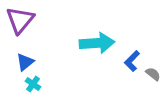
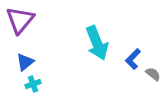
cyan arrow: rotated 72 degrees clockwise
blue L-shape: moved 1 px right, 2 px up
cyan cross: rotated 35 degrees clockwise
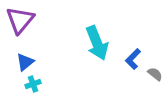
gray semicircle: moved 2 px right
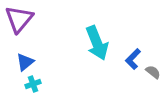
purple triangle: moved 1 px left, 1 px up
gray semicircle: moved 2 px left, 2 px up
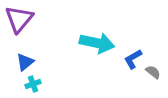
cyan arrow: rotated 56 degrees counterclockwise
blue L-shape: rotated 15 degrees clockwise
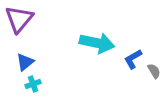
gray semicircle: moved 1 px right, 1 px up; rotated 21 degrees clockwise
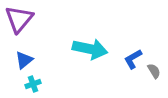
cyan arrow: moved 7 px left, 6 px down
blue triangle: moved 1 px left, 2 px up
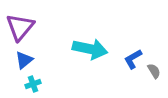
purple triangle: moved 1 px right, 8 px down
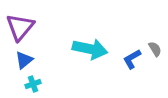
blue L-shape: moved 1 px left
gray semicircle: moved 1 px right, 22 px up
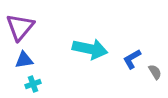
gray semicircle: moved 23 px down
blue triangle: rotated 30 degrees clockwise
